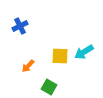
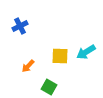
cyan arrow: moved 2 px right
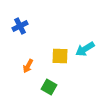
cyan arrow: moved 1 px left, 3 px up
orange arrow: rotated 16 degrees counterclockwise
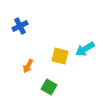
yellow square: rotated 12 degrees clockwise
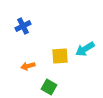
blue cross: moved 3 px right
yellow square: rotated 18 degrees counterclockwise
orange arrow: rotated 48 degrees clockwise
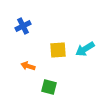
yellow square: moved 2 px left, 6 px up
orange arrow: rotated 32 degrees clockwise
green square: rotated 14 degrees counterclockwise
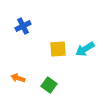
yellow square: moved 1 px up
orange arrow: moved 10 px left, 12 px down
green square: moved 2 px up; rotated 21 degrees clockwise
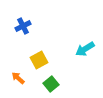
yellow square: moved 19 px left, 11 px down; rotated 24 degrees counterclockwise
orange arrow: rotated 24 degrees clockwise
green square: moved 2 px right, 1 px up; rotated 14 degrees clockwise
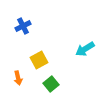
orange arrow: rotated 144 degrees counterclockwise
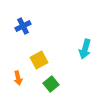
cyan arrow: rotated 42 degrees counterclockwise
